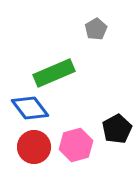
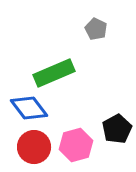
gray pentagon: rotated 15 degrees counterclockwise
blue diamond: moved 1 px left
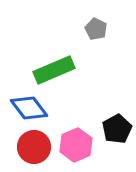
green rectangle: moved 3 px up
pink hexagon: rotated 8 degrees counterclockwise
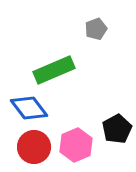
gray pentagon: rotated 25 degrees clockwise
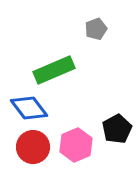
red circle: moved 1 px left
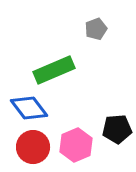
black pentagon: rotated 24 degrees clockwise
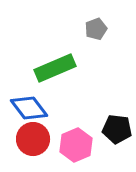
green rectangle: moved 1 px right, 2 px up
black pentagon: rotated 12 degrees clockwise
red circle: moved 8 px up
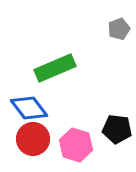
gray pentagon: moved 23 px right
pink hexagon: rotated 20 degrees counterclockwise
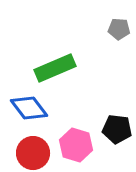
gray pentagon: rotated 25 degrees clockwise
red circle: moved 14 px down
